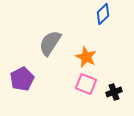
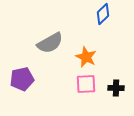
gray semicircle: rotated 152 degrees counterclockwise
purple pentagon: rotated 15 degrees clockwise
pink square: rotated 25 degrees counterclockwise
black cross: moved 2 px right, 4 px up; rotated 21 degrees clockwise
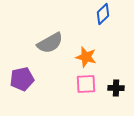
orange star: rotated 10 degrees counterclockwise
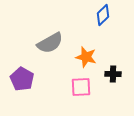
blue diamond: moved 1 px down
purple pentagon: rotated 30 degrees counterclockwise
pink square: moved 5 px left, 3 px down
black cross: moved 3 px left, 14 px up
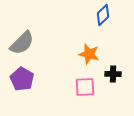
gray semicircle: moved 28 px left; rotated 16 degrees counterclockwise
orange star: moved 3 px right, 3 px up
pink square: moved 4 px right
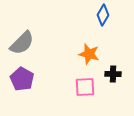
blue diamond: rotated 15 degrees counterclockwise
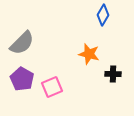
pink square: moved 33 px left; rotated 20 degrees counterclockwise
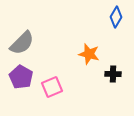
blue diamond: moved 13 px right, 2 px down
purple pentagon: moved 1 px left, 2 px up
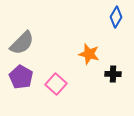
pink square: moved 4 px right, 3 px up; rotated 25 degrees counterclockwise
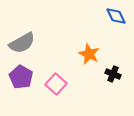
blue diamond: moved 1 px up; rotated 55 degrees counterclockwise
gray semicircle: rotated 16 degrees clockwise
orange star: rotated 10 degrees clockwise
black cross: rotated 21 degrees clockwise
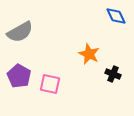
gray semicircle: moved 2 px left, 11 px up
purple pentagon: moved 2 px left, 1 px up
pink square: moved 6 px left; rotated 30 degrees counterclockwise
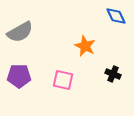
orange star: moved 4 px left, 8 px up
purple pentagon: rotated 30 degrees counterclockwise
pink square: moved 13 px right, 4 px up
